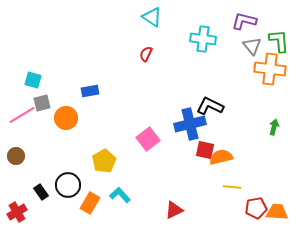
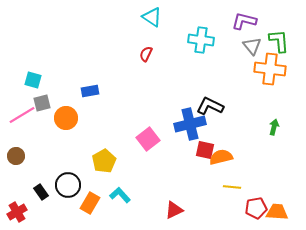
cyan cross: moved 2 px left, 1 px down
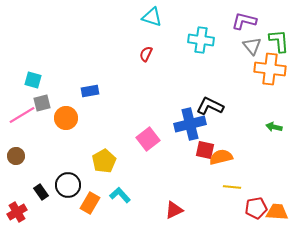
cyan triangle: rotated 15 degrees counterclockwise
green arrow: rotated 91 degrees counterclockwise
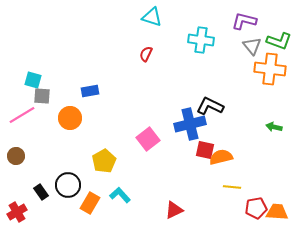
green L-shape: rotated 115 degrees clockwise
gray square: moved 7 px up; rotated 18 degrees clockwise
orange circle: moved 4 px right
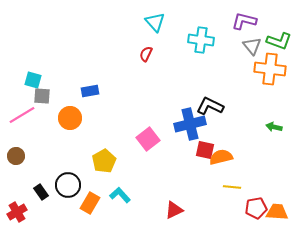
cyan triangle: moved 3 px right, 5 px down; rotated 30 degrees clockwise
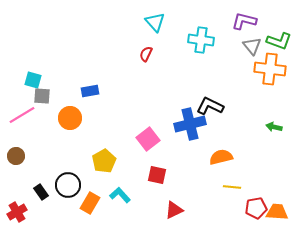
red square: moved 48 px left, 25 px down
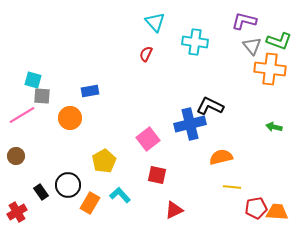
cyan cross: moved 6 px left, 2 px down
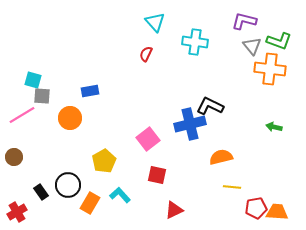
brown circle: moved 2 px left, 1 px down
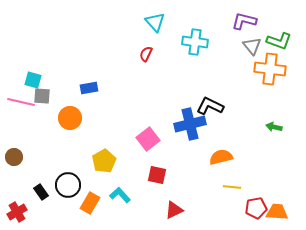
blue rectangle: moved 1 px left, 3 px up
pink line: moved 1 px left, 13 px up; rotated 44 degrees clockwise
